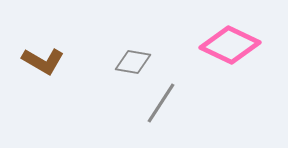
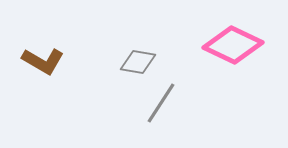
pink diamond: moved 3 px right
gray diamond: moved 5 px right
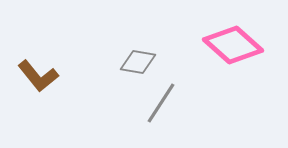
pink diamond: rotated 16 degrees clockwise
brown L-shape: moved 5 px left, 15 px down; rotated 21 degrees clockwise
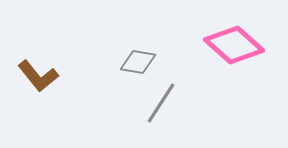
pink diamond: moved 1 px right
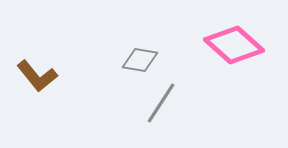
gray diamond: moved 2 px right, 2 px up
brown L-shape: moved 1 px left
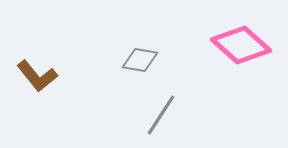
pink diamond: moved 7 px right
gray line: moved 12 px down
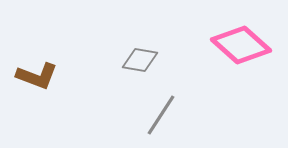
brown L-shape: rotated 30 degrees counterclockwise
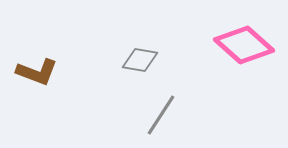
pink diamond: moved 3 px right
brown L-shape: moved 4 px up
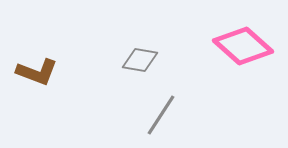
pink diamond: moved 1 px left, 1 px down
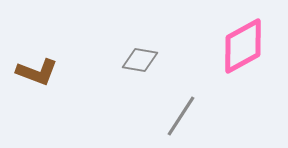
pink diamond: rotated 70 degrees counterclockwise
gray line: moved 20 px right, 1 px down
